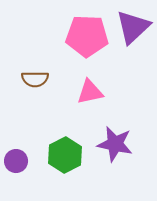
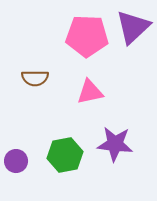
brown semicircle: moved 1 px up
purple star: rotated 6 degrees counterclockwise
green hexagon: rotated 16 degrees clockwise
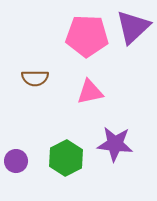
green hexagon: moved 1 px right, 3 px down; rotated 16 degrees counterclockwise
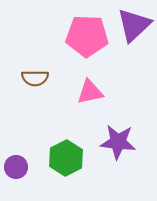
purple triangle: moved 1 px right, 2 px up
purple star: moved 3 px right, 2 px up
purple circle: moved 6 px down
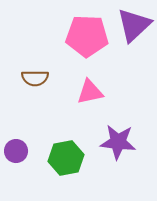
green hexagon: rotated 16 degrees clockwise
purple circle: moved 16 px up
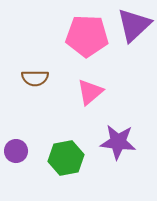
pink triangle: rotated 28 degrees counterclockwise
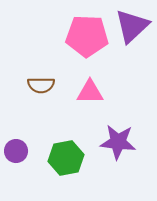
purple triangle: moved 2 px left, 1 px down
brown semicircle: moved 6 px right, 7 px down
pink triangle: rotated 40 degrees clockwise
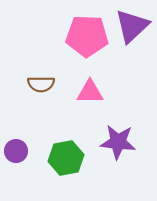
brown semicircle: moved 1 px up
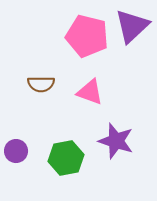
pink pentagon: rotated 12 degrees clockwise
pink triangle: rotated 20 degrees clockwise
purple star: moved 2 px left, 1 px up; rotated 12 degrees clockwise
